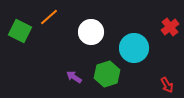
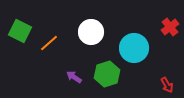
orange line: moved 26 px down
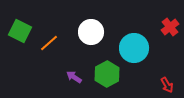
green hexagon: rotated 10 degrees counterclockwise
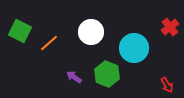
green hexagon: rotated 10 degrees counterclockwise
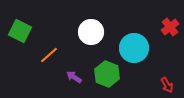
orange line: moved 12 px down
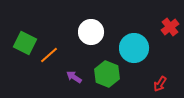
green square: moved 5 px right, 12 px down
red arrow: moved 7 px left, 1 px up; rotated 63 degrees clockwise
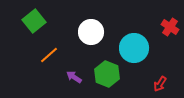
red cross: rotated 18 degrees counterclockwise
green square: moved 9 px right, 22 px up; rotated 25 degrees clockwise
